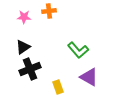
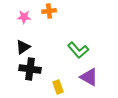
black cross: rotated 30 degrees clockwise
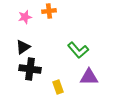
pink star: moved 1 px right; rotated 16 degrees counterclockwise
purple triangle: rotated 30 degrees counterclockwise
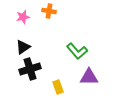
orange cross: rotated 16 degrees clockwise
pink star: moved 2 px left
green L-shape: moved 1 px left, 1 px down
black cross: rotated 25 degrees counterclockwise
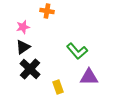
orange cross: moved 2 px left
pink star: moved 10 px down
black cross: rotated 30 degrees counterclockwise
